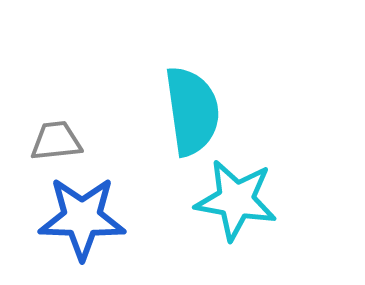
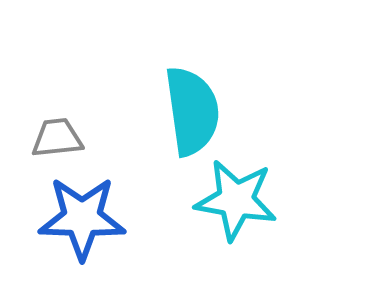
gray trapezoid: moved 1 px right, 3 px up
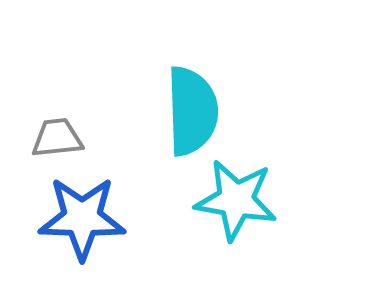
cyan semicircle: rotated 6 degrees clockwise
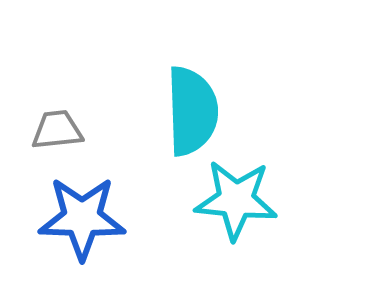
gray trapezoid: moved 8 px up
cyan star: rotated 4 degrees counterclockwise
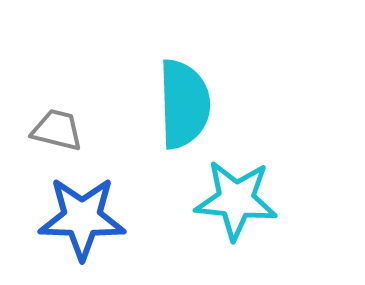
cyan semicircle: moved 8 px left, 7 px up
gray trapezoid: rotated 20 degrees clockwise
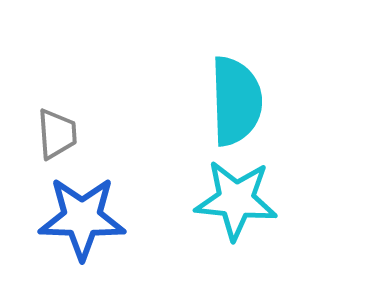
cyan semicircle: moved 52 px right, 3 px up
gray trapezoid: moved 4 px down; rotated 72 degrees clockwise
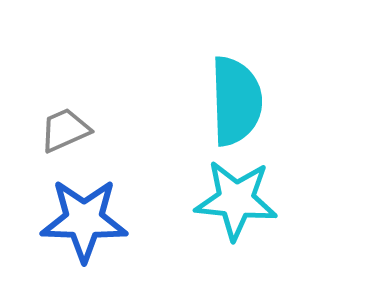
gray trapezoid: moved 8 px right, 4 px up; rotated 110 degrees counterclockwise
blue star: moved 2 px right, 2 px down
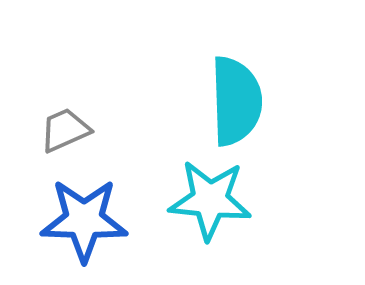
cyan star: moved 26 px left
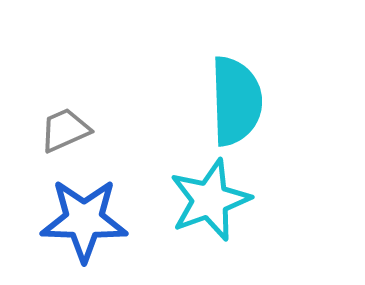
cyan star: rotated 26 degrees counterclockwise
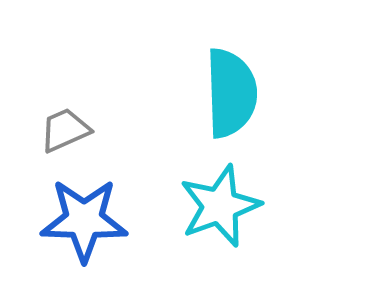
cyan semicircle: moved 5 px left, 8 px up
cyan star: moved 10 px right, 6 px down
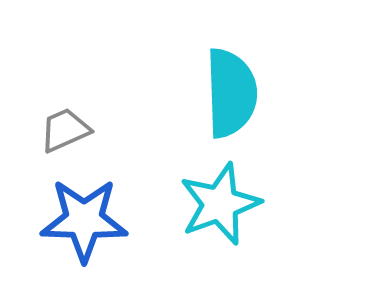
cyan star: moved 2 px up
